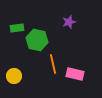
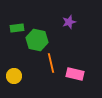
orange line: moved 2 px left, 1 px up
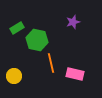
purple star: moved 4 px right
green rectangle: rotated 24 degrees counterclockwise
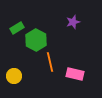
green hexagon: moved 1 px left; rotated 15 degrees clockwise
orange line: moved 1 px left, 1 px up
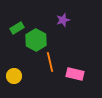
purple star: moved 10 px left, 2 px up
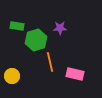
purple star: moved 3 px left, 8 px down; rotated 16 degrees clockwise
green rectangle: moved 2 px up; rotated 40 degrees clockwise
green hexagon: rotated 15 degrees clockwise
yellow circle: moved 2 px left
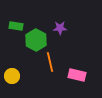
green rectangle: moved 1 px left
green hexagon: rotated 15 degrees counterclockwise
pink rectangle: moved 2 px right, 1 px down
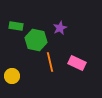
purple star: rotated 24 degrees counterclockwise
green hexagon: rotated 15 degrees counterclockwise
pink rectangle: moved 12 px up; rotated 12 degrees clockwise
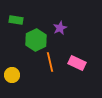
green rectangle: moved 6 px up
green hexagon: rotated 20 degrees clockwise
yellow circle: moved 1 px up
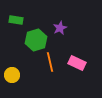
green hexagon: rotated 10 degrees clockwise
